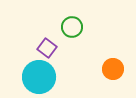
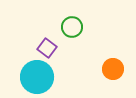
cyan circle: moved 2 px left
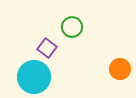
orange circle: moved 7 px right
cyan circle: moved 3 px left
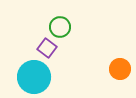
green circle: moved 12 px left
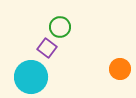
cyan circle: moved 3 px left
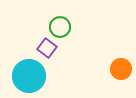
orange circle: moved 1 px right
cyan circle: moved 2 px left, 1 px up
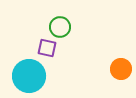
purple square: rotated 24 degrees counterclockwise
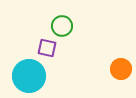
green circle: moved 2 px right, 1 px up
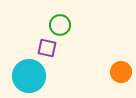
green circle: moved 2 px left, 1 px up
orange circle: moved 3 px down
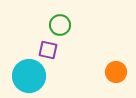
purple square: moved 1 px right, 2 px down
orange circle: moved 5 px left
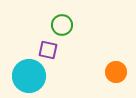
green circle: moved 2 px right
